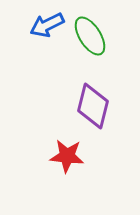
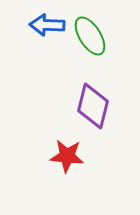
blue arrow: rotated 28 degrees clockwise
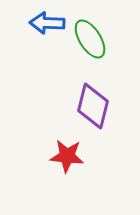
blue arrow: moved 2 px up
green ellipse: moved 3 px down
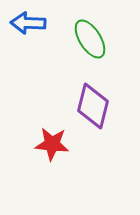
blue arrow: moved 19 px left
red star: moved 15 px left, 12 px up
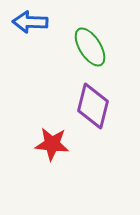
blue arrow: moved 2 px right, 1 px up
green ellipse: moved 8 px down
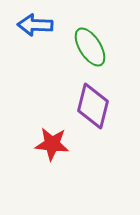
blue arrow: moved 5 px right, 3 px down
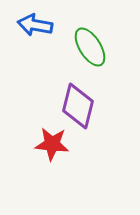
blue arrow: rotated 8 degrees clockwise
purple diamond: moved 15 px left
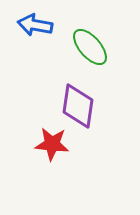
green ellipse: rotated 9 degrees counterclockwise
purple diamond: rotated 6 degrees counterclockwise
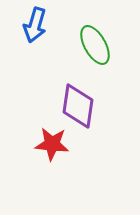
blue arrow: rotated 84 degrees counterclockwise
green ellipse: moved 5 px right, 2 px up; rotated 12 degrees clockwise
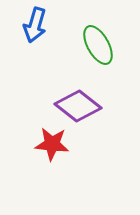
green ellipse: moved 3 px right
purple diamond: rotated 60 degrees counterclockwise
